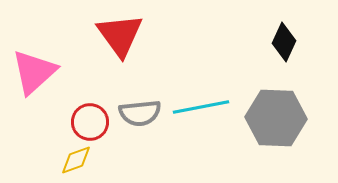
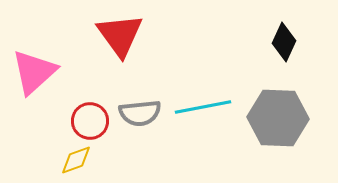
cyan line: moved 2 px right
gray hexagon: moved 2 px right
red circle: moved 1 px up
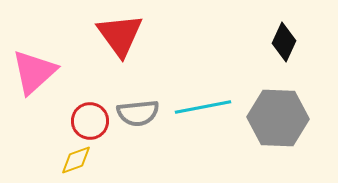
gray semicircle: moved 2 px left
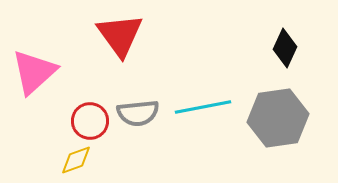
black diamond: moved 1 px right, 6 px down
gray hexagon: rotated 10 degrees counterclockwise
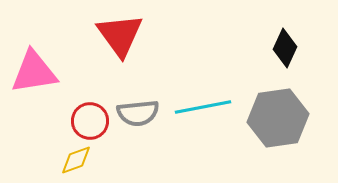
pink triangle: rotated 33 degrees clockwise
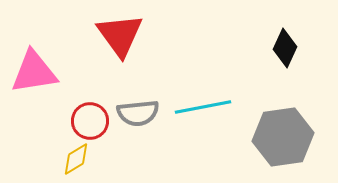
gray hexagon: moved 5 px right, 19 px down
yellow diamond: moved 1 px up; rotated 12 degrees counterclockwise
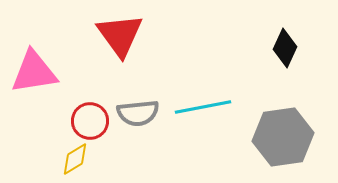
yellow diamond: moved 1 px left
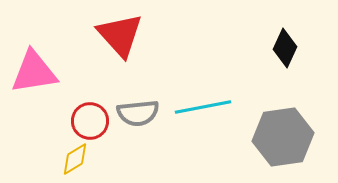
red triangle: rotated 6 degrees counterclockwise
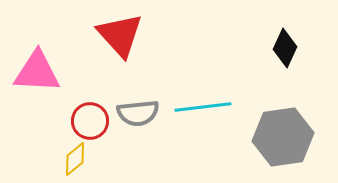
pink triangle: moved 3 px right; rotated 12 degrees clockwise
cyan line: rotated 4 degrees clockwise
yellow diamond: rotated 8 degrees counterclockwise
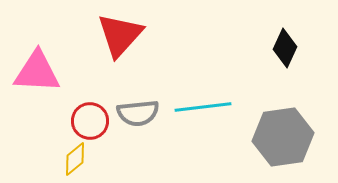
red triangle: rotated 24 degrees clockwise
